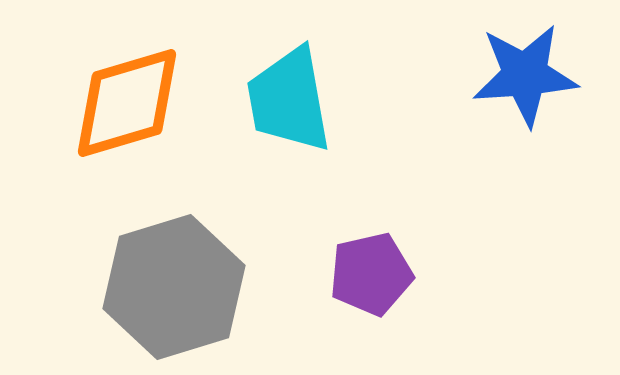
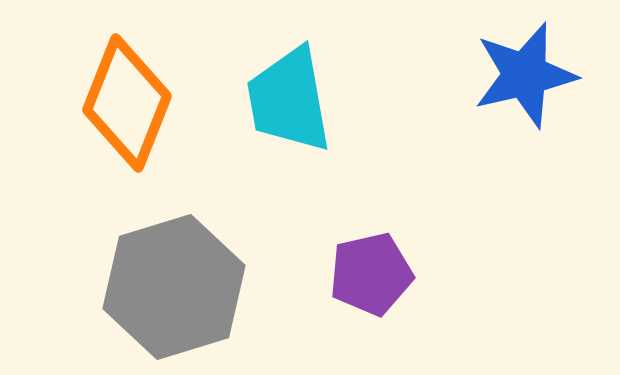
blue star: rotated 9 degrees counterclockwise
orange diamond: rotated 52 degrees counterclockwise
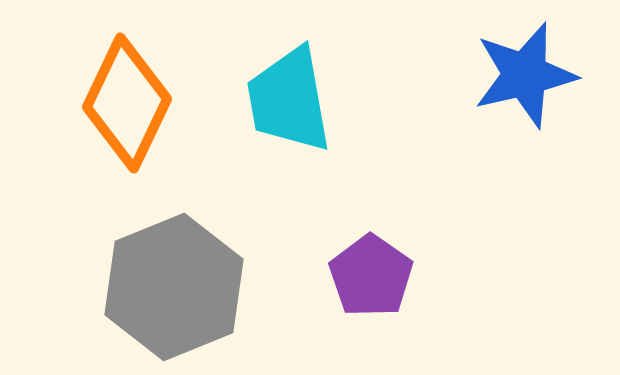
orange diamond: rotated 4 degrees clockwise
purple pentagon: moved 2 px down; rotated 24 degrees counterclockwise
gray hexagon: rotated 5 degrees counterclockwise
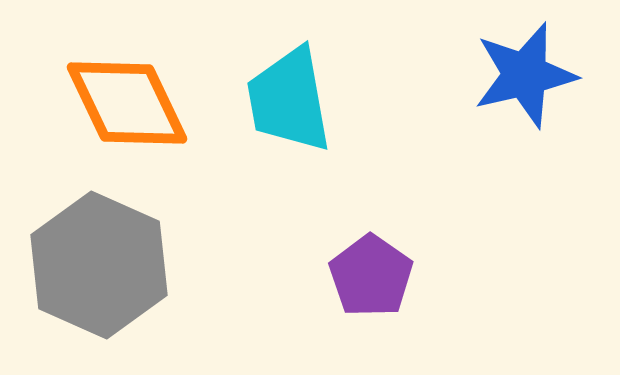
orange diamond: rotated 51 degrees counterclockwise
gray hexagon: moved 75 px left, 22 px up; rotated 14 degrees counterclockwise
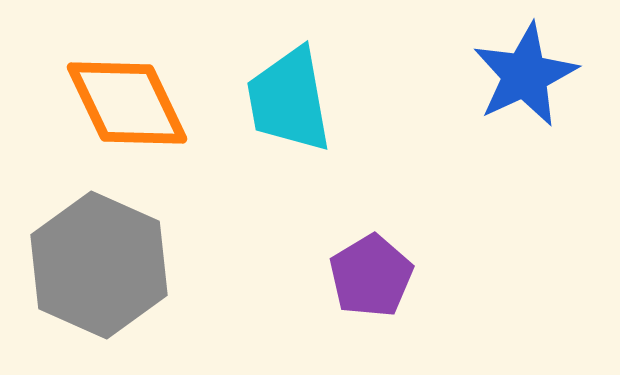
blue star: rotated 12 degrees counterclockwise
purple pentagon: rotated 6 degrees clockwise
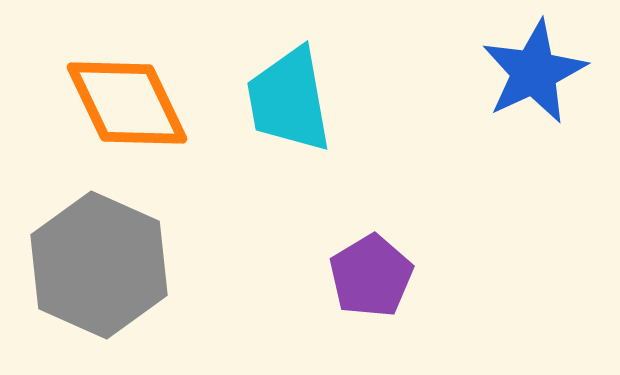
blue star: moved 9 px right, 3 px up
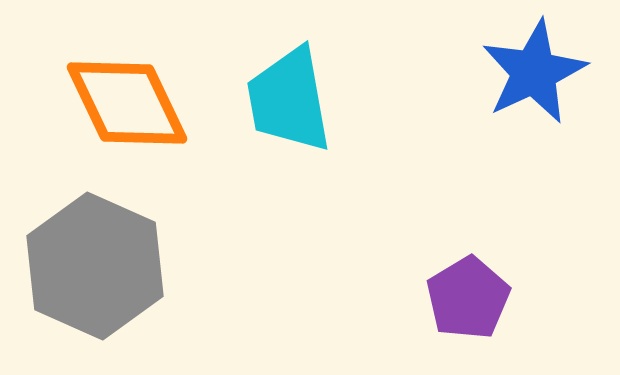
gray hexagon: moved 4 px left, 1 px down
purple pentagon: moved 97 px right, 22 px down
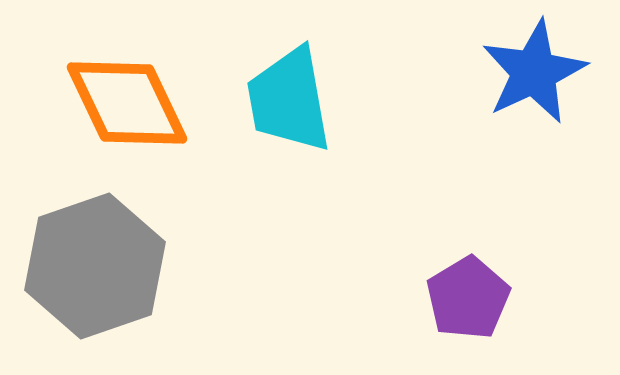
gray hexagon: rotated 17 degrees clockwise
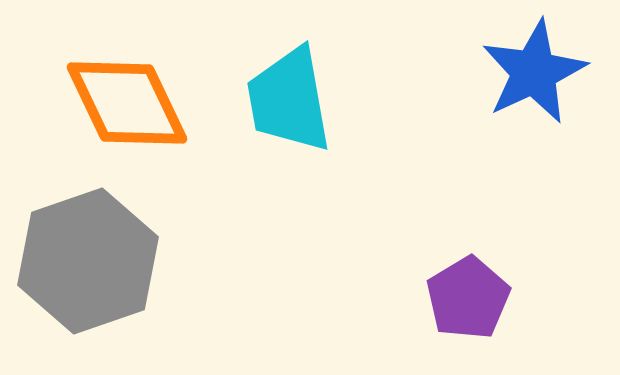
gray hexagon: moved 7 px left, 5 px up
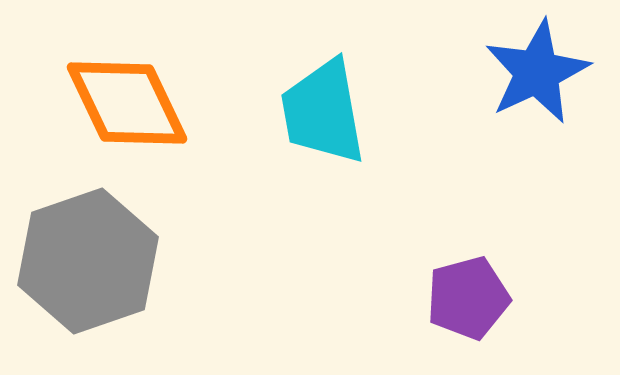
blue star: moved 3 px right
cyan trapezoid: moved 34 px right, 12 px down
purple pentagon: rotated 16 degrees clockwise
